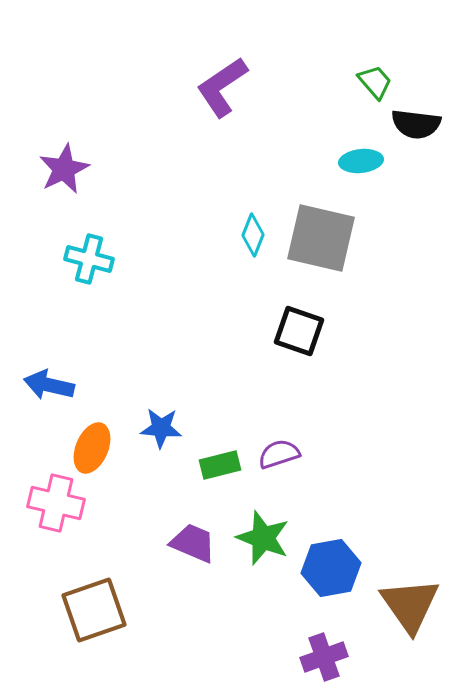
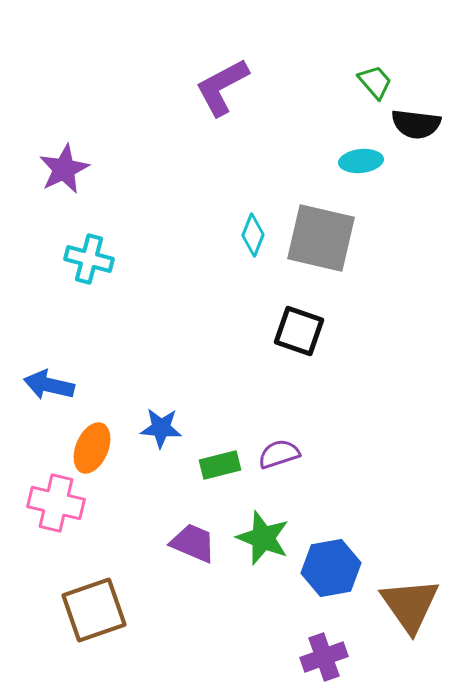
purple L-shape: rotated 6 degrees clockwise
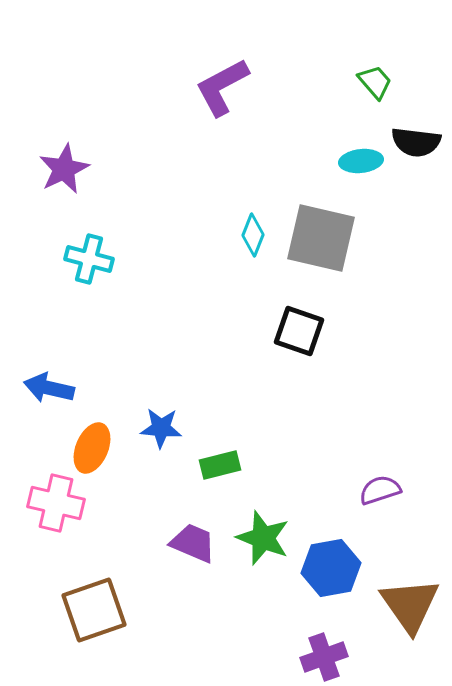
black semicircle: moved 18 px down
blue arrow: moved 3 px down
purple semicircle: moved 101 px right, 36 px down
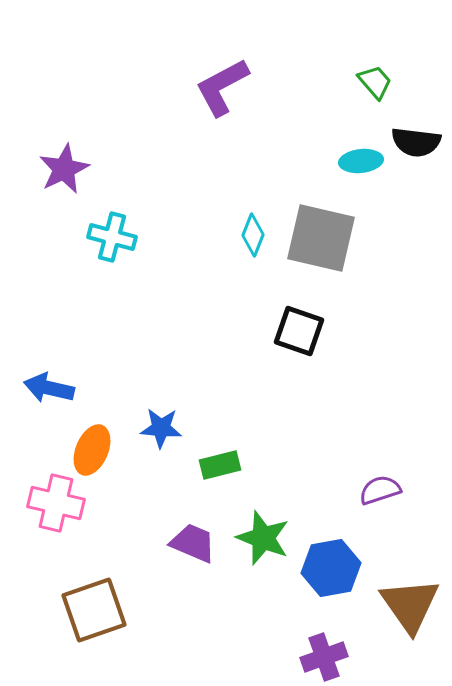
cyan cross: moved 23 px right, 22 px up
orange ellipse: moved 2 px down
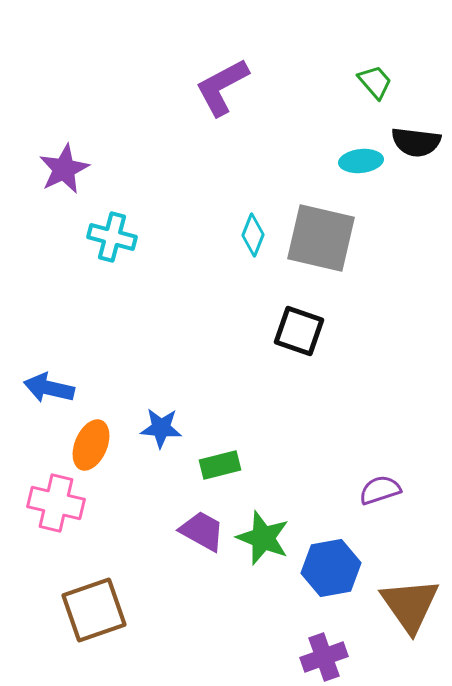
orange ellipse: moved 1 px left, 5 px up
purple trapezoid: moved 9 px right, 12 px up; rotated 6 degrees clockwise
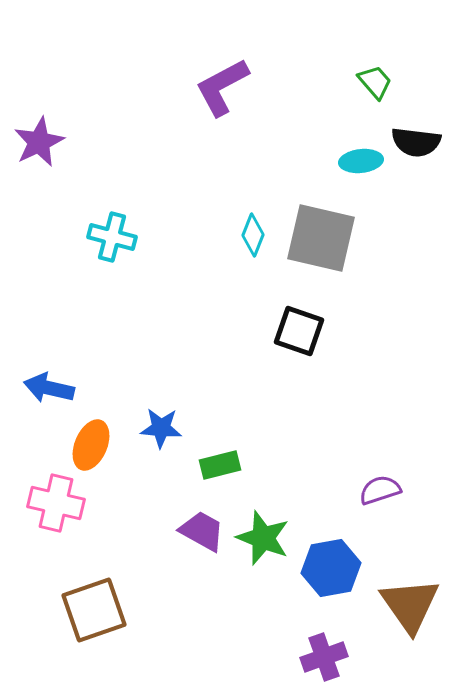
purple star: moved 25 px left, 27 px up
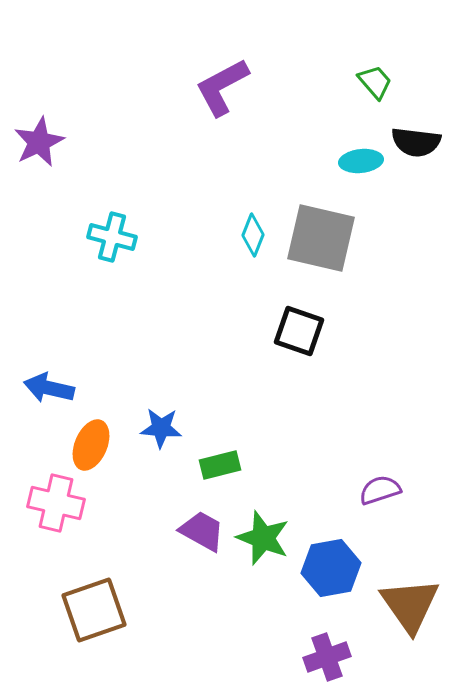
purple cross: moved 3 px right
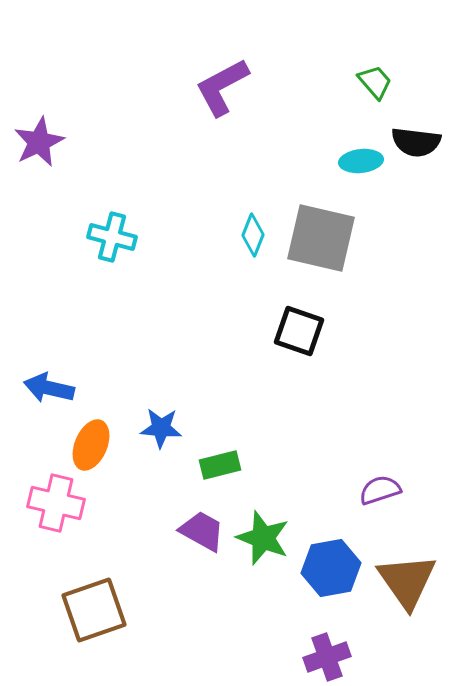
brown triangle: moved 3 px left, 24 px up
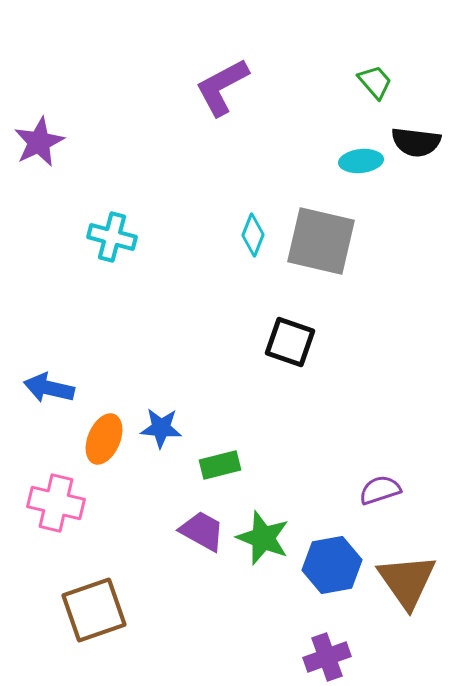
gray square: moved 3 px down
black square: moved 9 px left, 11 px down
orange ellipse: moved 13 px right, 6 px up
blue hexagon: moved 1 px right, 3 px up
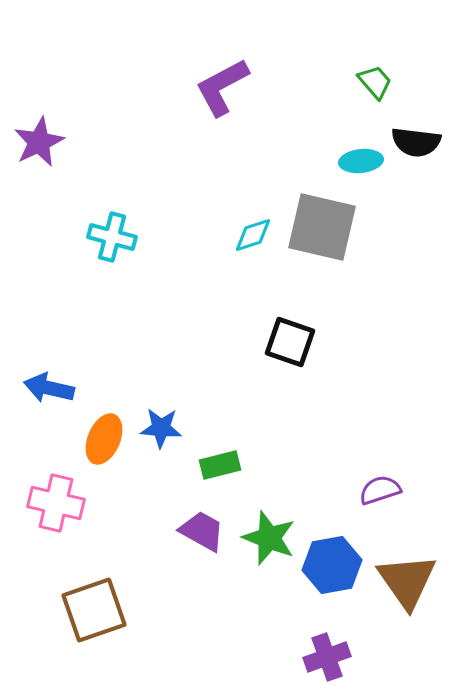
cyan diamond: rotated 51 degrees clockwise
gray square: moved 1 px right, 14 px up
green star: moved 6 px right
